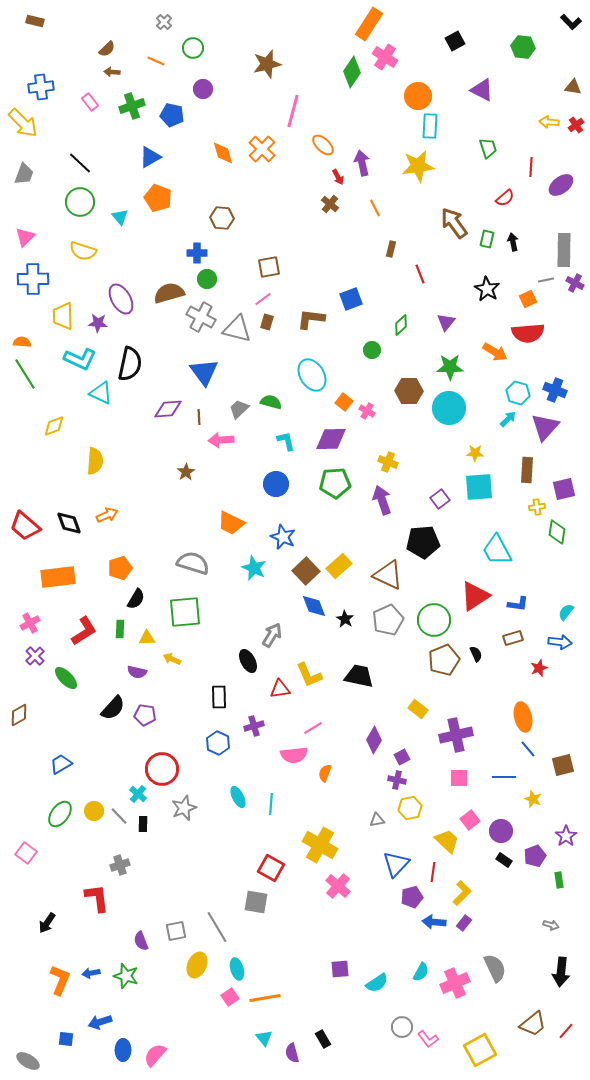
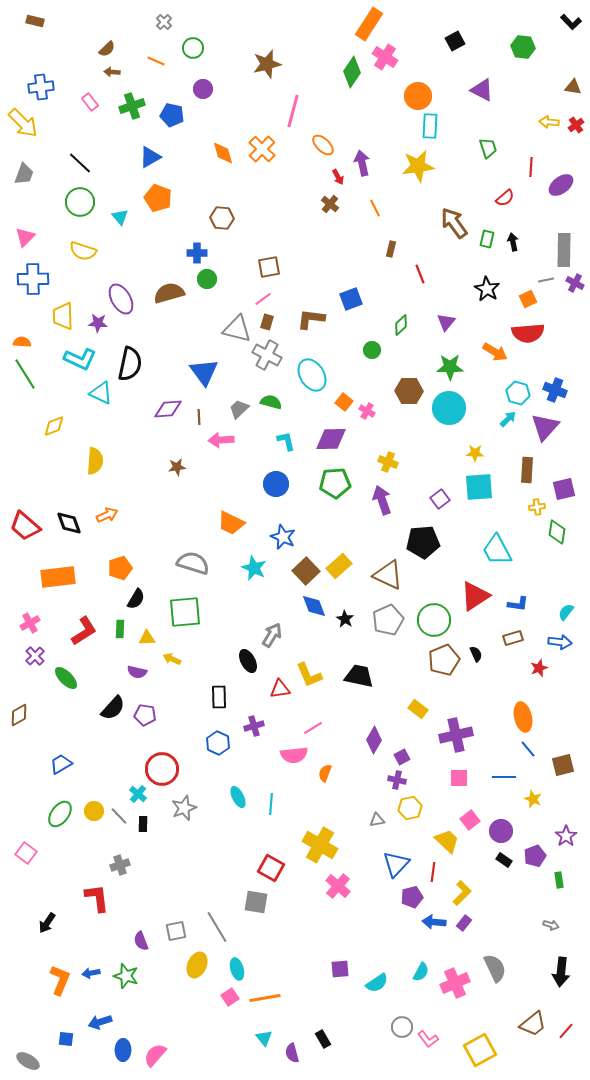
gray cross at (201, 317): moved 66 px right, 38 px down
brown star at (186, 472): moved 9 px left, 5 px up; rotated 24 degrees clockwise
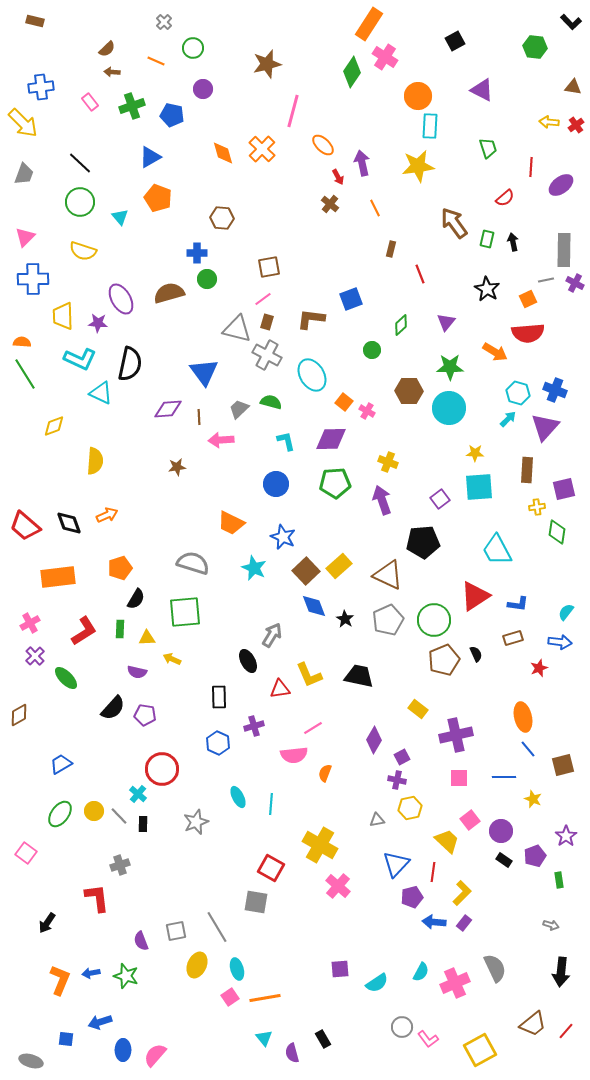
green hexagon at (523, 47): moved 12 px right
gray star at (184, 808): moved 12 px right, 14 px down
gray ellipse at (28, 1061): moved 3 px right; rotated 15 degrees counterclockwise
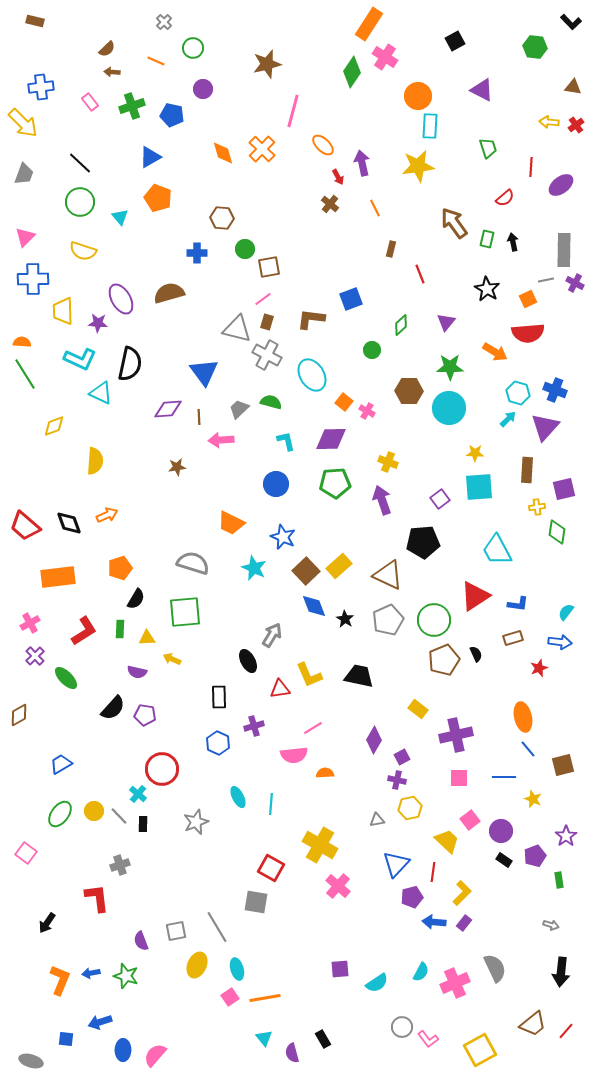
green circle at (207, 279): moved 38 px right, 30 px up
yellow trapezoid at (63, 316): moved 5 px up
orange semicircle at (325, 773): rotated 66 degrees clockwise
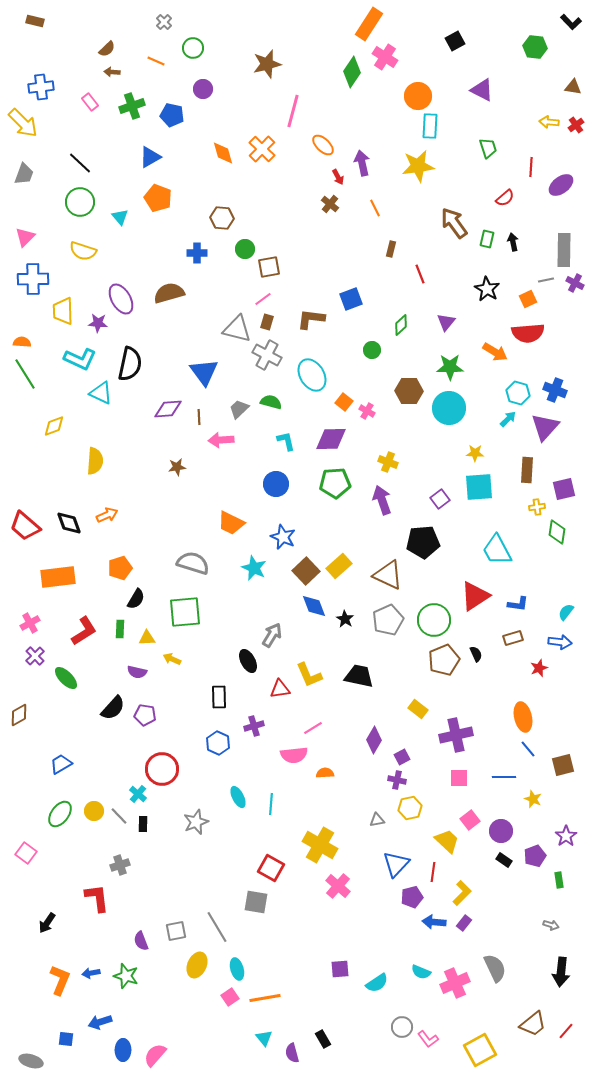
cyan semicircle at (421, 972): rotated 84 degrees clockwise
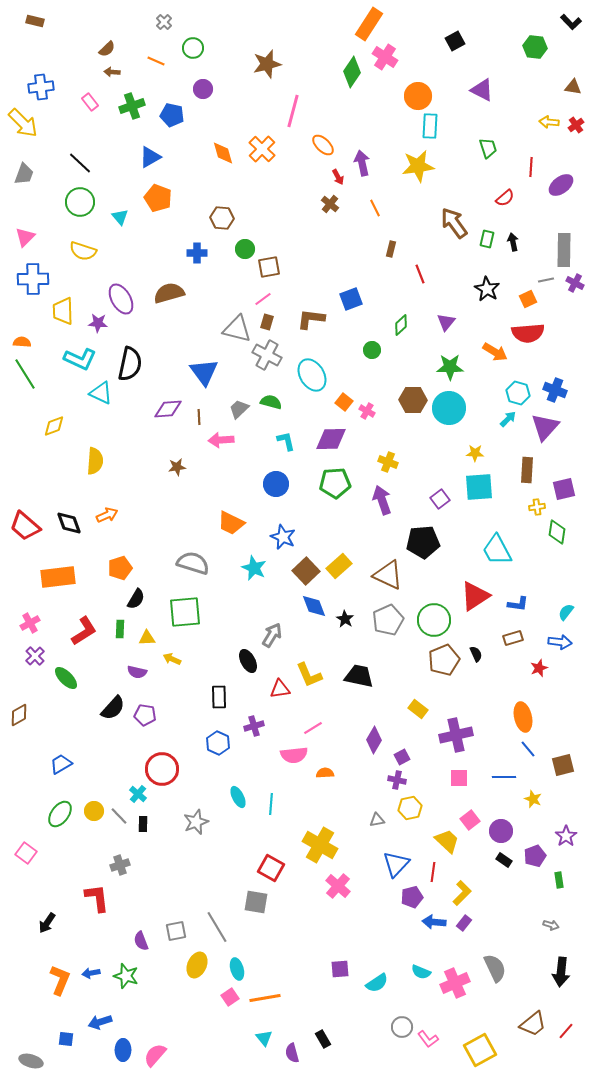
brown hexagon at (409, 391): moved 4 px right, 9 px down
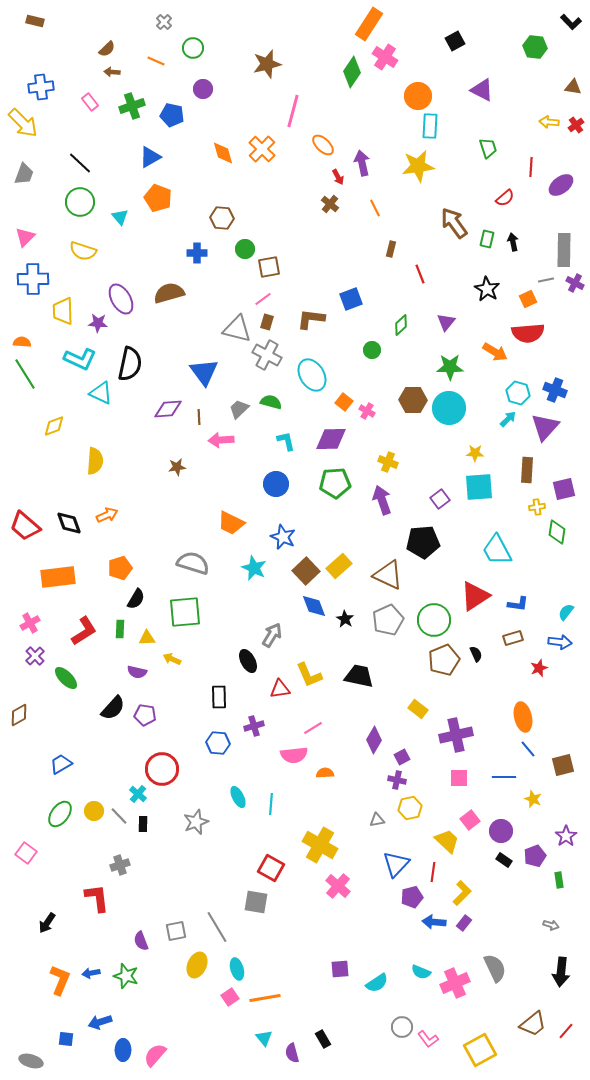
blue hexagon at (218, 743): rotated 20 degrees counterclockwise
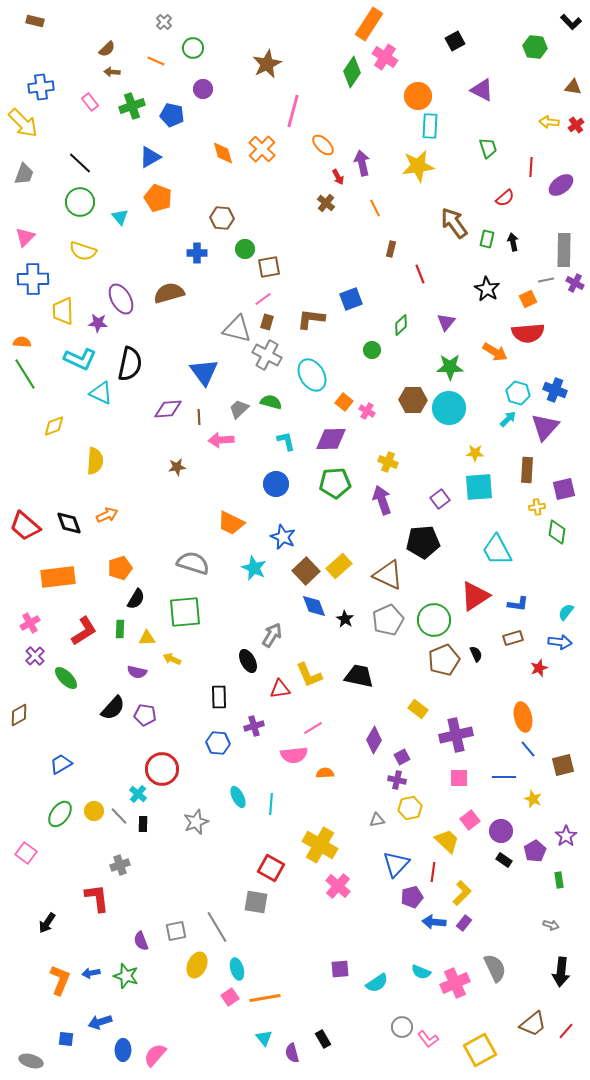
brown star at (267, 64): rotated 12 degrees counterclockwise
brown cross at (330, 204): moved 4 px left, 1 px up
purple pentagon at (535, 856): moved 5 px up; rotated 10 degrees counterclockwise
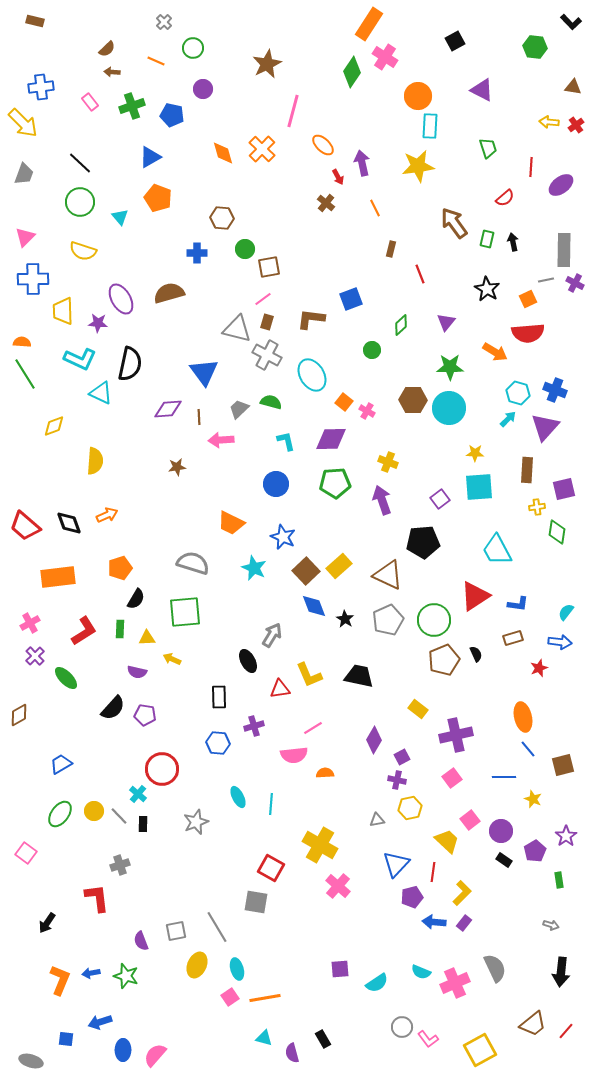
pink square at (459, 778): moved 7 px left; rotated 36 degrees counterclockwise
cyan triangle at (264, 1038): rotated 36 degrees counterclockwise
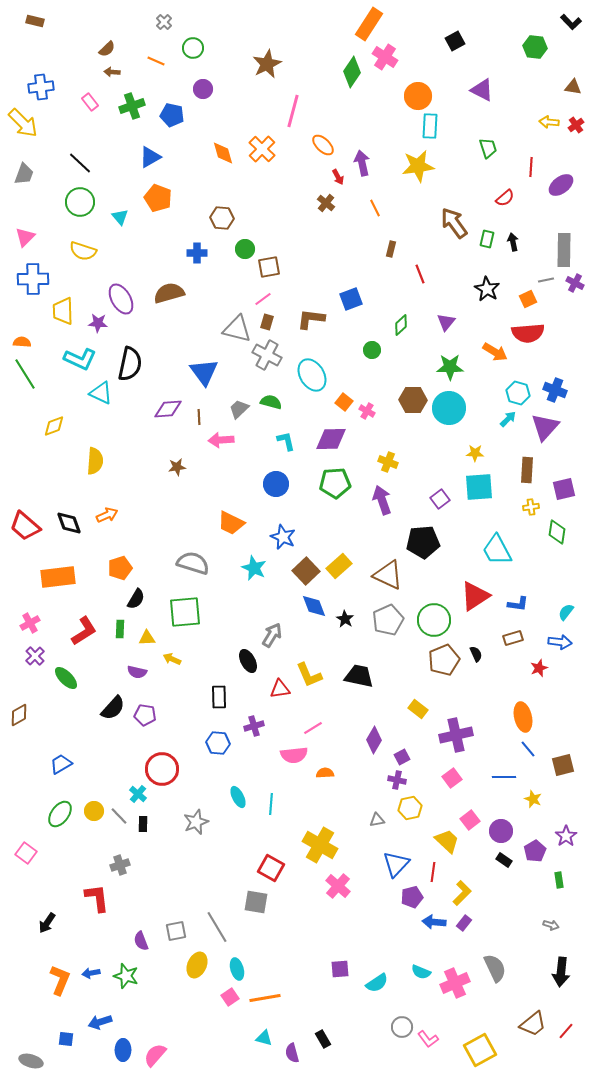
yellow cross at (537, 507): moved 6 px left
